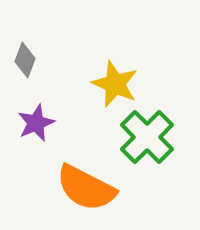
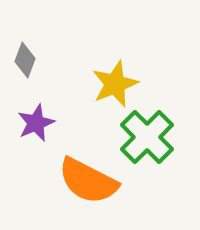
yellow star: rotated 27 degrees clockwise
orange semicircle: moved 2 px right, 7 px up
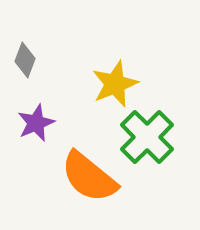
orange semicircle: moved 1 px right, 4 px up; rotated 12 degrees clockwise
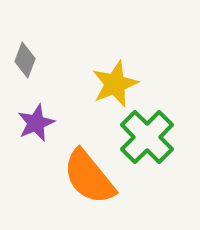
orange semicircle: rotated 12 degrees clockwise
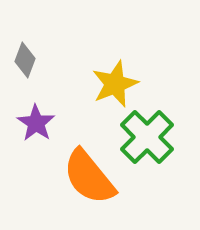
purple star: rotated 15 degrees counterclockwise
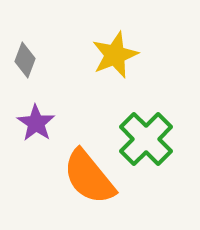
yellow star: moved 29 px up
green cross: moved 1 px left, 2 px down
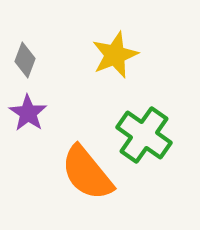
purple star: moved 8 px left, 10 px up
green cross: moved 2 px left, 4 px up; rotated 10 degrees counterclockwise
orange semicircle: moved 2 px left, 4 px up
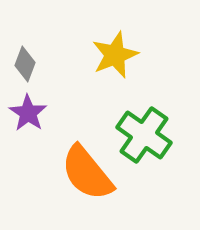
gray diamond: moved 4 px down
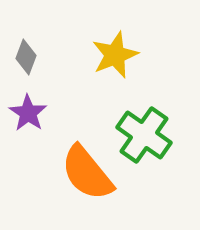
gray diamond: moved 1 px right, 7 px up
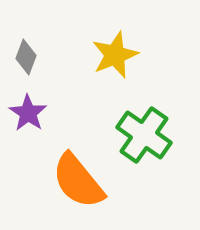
orange semicircle: moved 9 px left, 8 px down
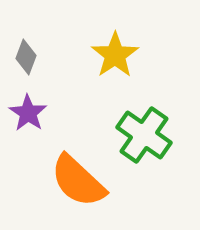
yellow star: rotated 12 degrees counterclockwise
orange semicircle: rotated 8 degrees counterclockwise
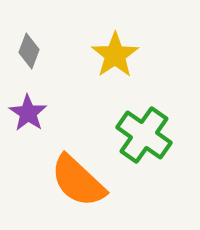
gray diamond: moved 3 px right, 6 px up
